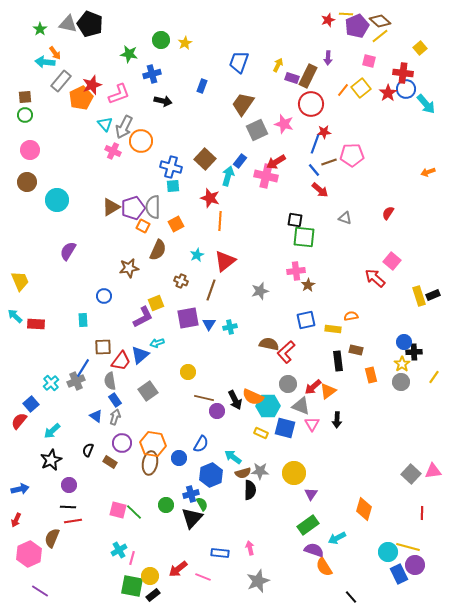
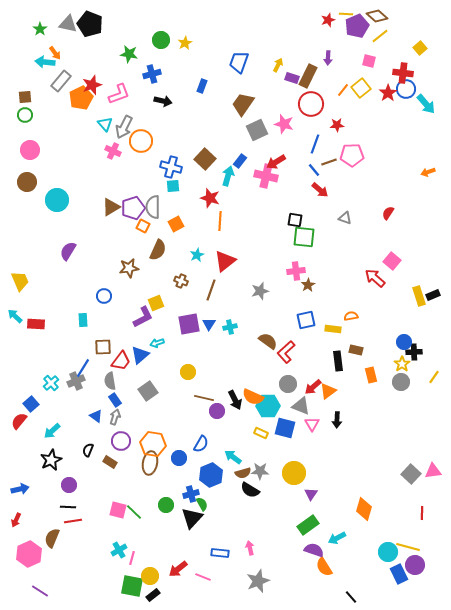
brown diamond at (380, 21): moved 3 px left, 5 px up
red star at (324, 132): moved 13 px right, 7 px up
purple square at (188, 318): moved 1 px right, 6 px down
brown semicircle at (269, 344): moved 1 px left, 3 px up; rotated 24 degrees clockwise
purple circle at (122, 443): moved 1 px left, 2 px up
black semicircle at (250, 490): rotated 120 degrees clockwise
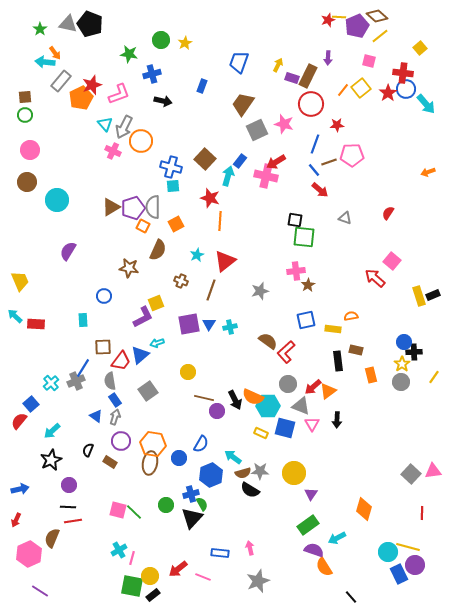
yellow line at (346, 14): moved 7 px left, 3 px down
brown star at (129, 268): rotated 18 degrees clockwise
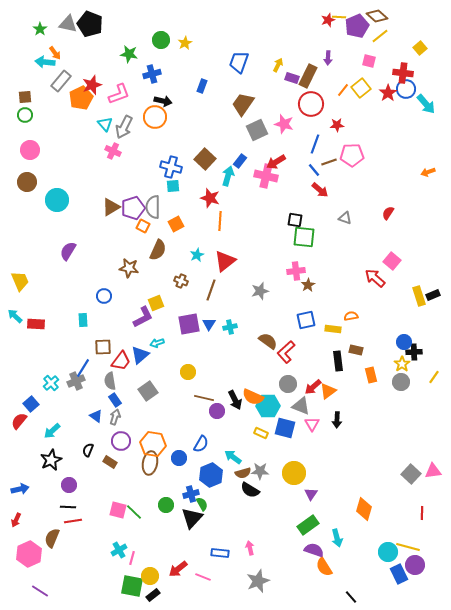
orange circle at (141, 141): moved 14 px right, 24 px up
cyan arrow at (337, 538): rotated 78 degrees counterclockwise
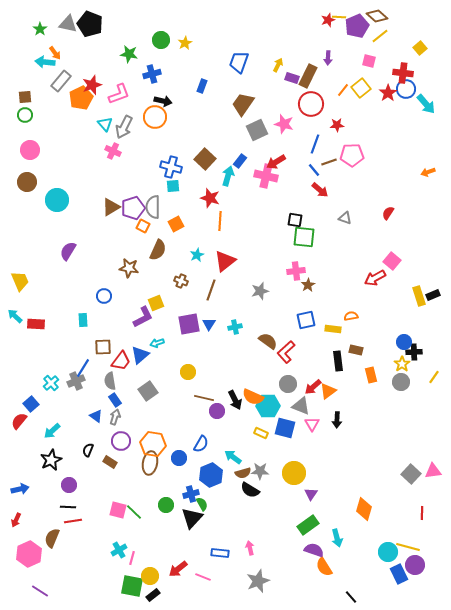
red arrow at (375, 278): rotated 70 degrees counterclockwise
cyan cross at (230, 327): moved 5 px right
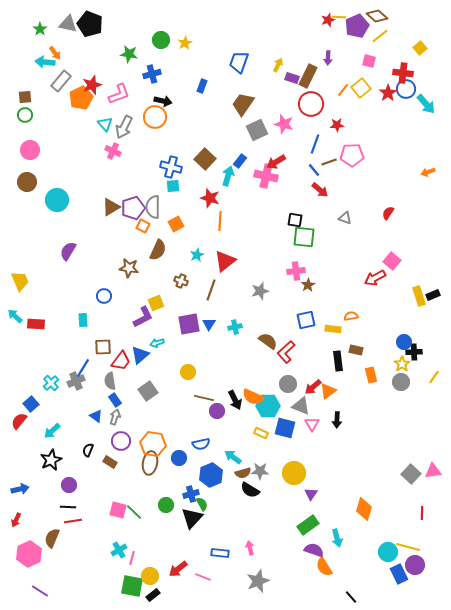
blue semicircle at (201, 444): rotated 48 degrees clockwise
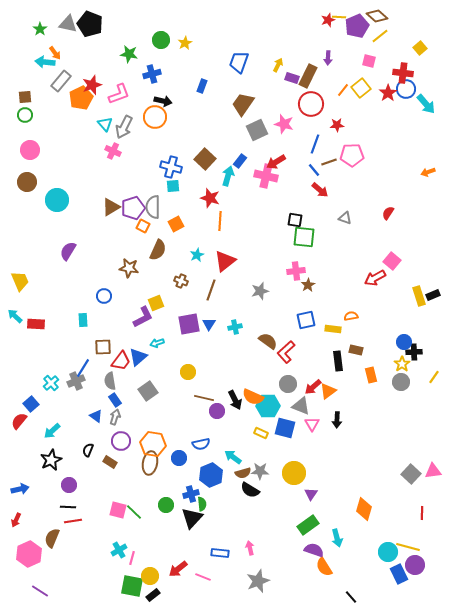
blue triangle at (140, 355): moved 2 px left, 2 px down
green semicircle at (202, 504): rotated 24 degrees clockwise
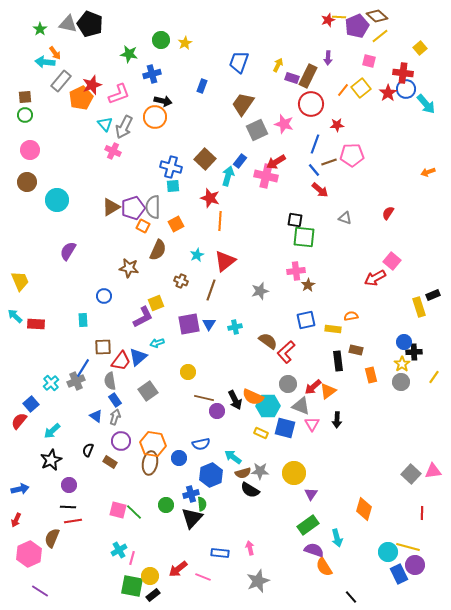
yellow rectangle at (419, 296): moved 11 px down
